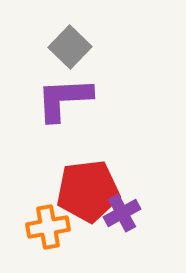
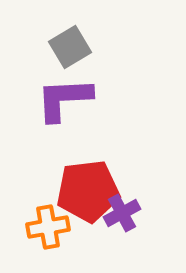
gray square: rotated 15 degrees clockwise
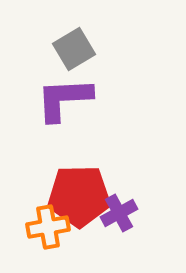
gray square: moved 4 px right, 2 px down
red pentagon: moved 9 px left, 5 px down; rotated 6 degrees clockwise
purple cross: moved 3 px left
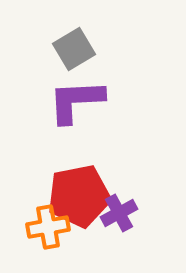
purple L-shape: moved 12 px right, 2 px down
red pentagon: rotated 10 degrees counterclockwise
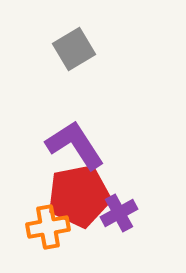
purple L-shape: moved 1 px left, 44 px down; rotated 60 degrees clockwise
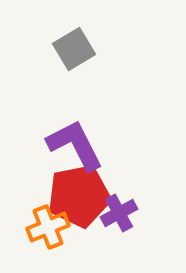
purple L-shape: rotated 6 degrees clockwise
orange cross: rotated 12 degrees counterclockwise
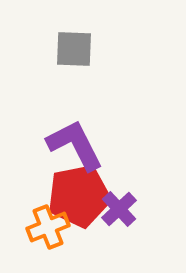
gray square: rotated 33 degrees clockwise
purple cross: moved 4 px up; rotated 15 degrees counterclockwise
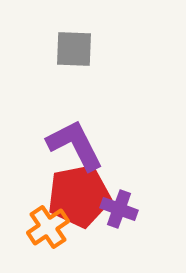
purple cross: rotated 27 degrees counterclockwise
orange cross: rotated 12 degrees counterclockwise
